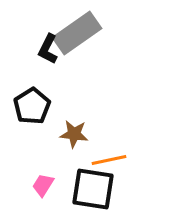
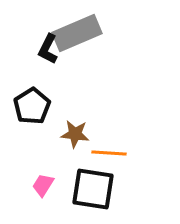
gray rectangle: rotated 12 degrees clockwise
brown star: moved 1 px right
orange line: moved 7 px up; rotated 16 degrees clockwise
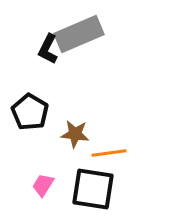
gray rectangle: moved 2 px right, 1 px down
black pentagon: moved 2 px left, 6 px down; rotated 9 degrees counterclockwise
orange line: rotated 12 degrees counterclockwise
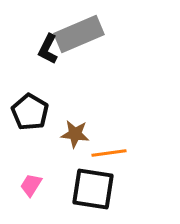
pink trapezoid: moved 12 px left
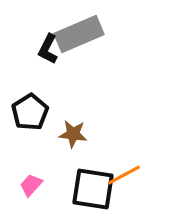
black pentagon: rotated 9 degrees clockwise
brown star: moved 2 px left
orange line: moved 15 px right, 22 px down; rotated 20 degrees counterclockwise
pink trapezoid: rotated 10 degrees clockwise
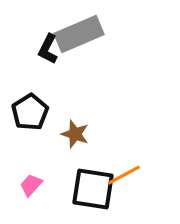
brown star: moved 2 px right; rotated 12 degrees clockwise
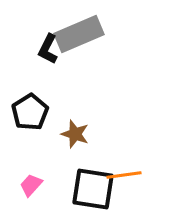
orange line: rotated 20 degrees clockwise
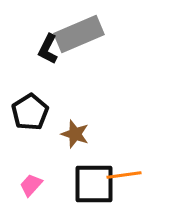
black square: moved 1 px right, 5 px up; rotated 9 degrees counterclockwise
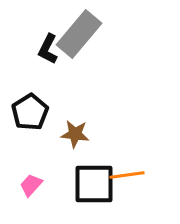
gray rectangle: rotated 27 degrees counterclockwise
brown star: rotated 12 degrees counterclockwise
orange line: moved 3 px right
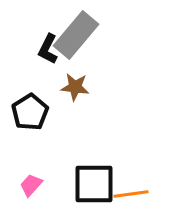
gray rectangle: moved 3 px left, 1 px down
brown star: moved 47 px up
orange line: moved 4 px right, 19 px down
